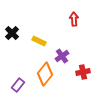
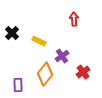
red cross: rotated 24 degrees counterclockwise
purple rectangle: rotated 40 degrees counterclockwise
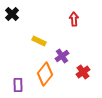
black cross: moved 19 px up
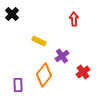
orange diamond: moved 1 px left, 1 px down
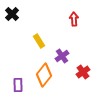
yellow rectangle: rotated 32 degrees clockwise
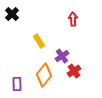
red arrow: moved 1 px left
red cross: moved 9 px left, 1 px up
purple rectangle: moved 1 px left, 1 px up
